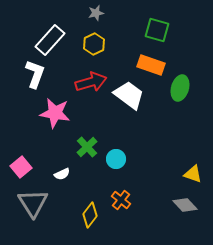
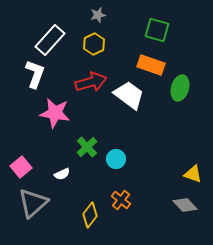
gray star: moved 2 px right, 2 px down
gray triangle: rotated 20 degrees clockwise
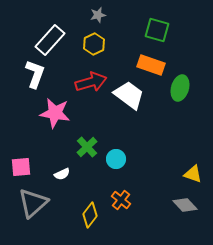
pink square: rotated 35 degrees clockwise
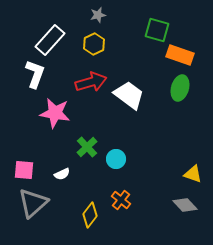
orange rectangle: moved 29 px right, 10 px up
pink square: moved 3 px right, 3 px down; rotated 10 degrees clockwise
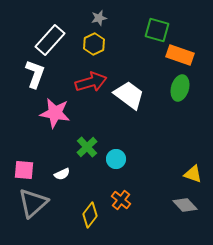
gray star: moved 1 px right, 3 px down
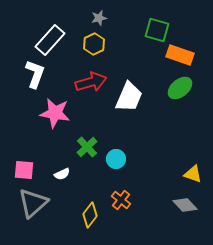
green ellipse: rotated 35 degrees clockwise
white trapezoid: moved 2 px down; rotated 76 degrees clockwise
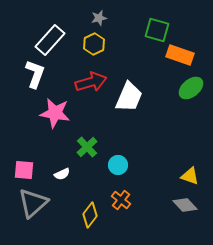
green ellipse: moved 11 px right
cyan circle: moved 2 px right, 6 px down
yellow triangle: moved 3 px left, 2 px down
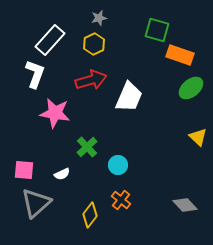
red arrow: moved 2 px up
yellow triangle: moved 8 px right, 39 px up; rotated 24 degrees clockwise
gray triangle: moved 3 px right
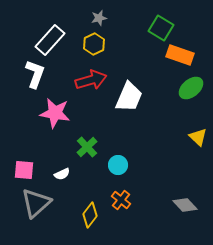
green square: moved 4 px right, 2 px up; rotated 15 degrees clockwise
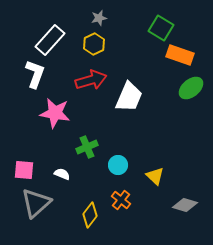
yellow triangle: moved 43 px left, 39 px down
green cross: rotated 20 degrees clockwise
white semicircle: rotated 133 degrees counterclockwise
gray diamond: rotated 30 degrees counterclockwise
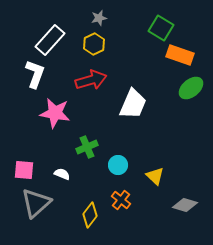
white trapezoid: moved 4 px right, 7 px down
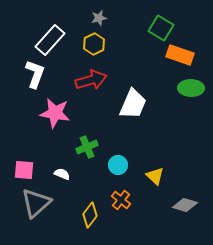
green ellipse: rotated 40 degrees clockwise
